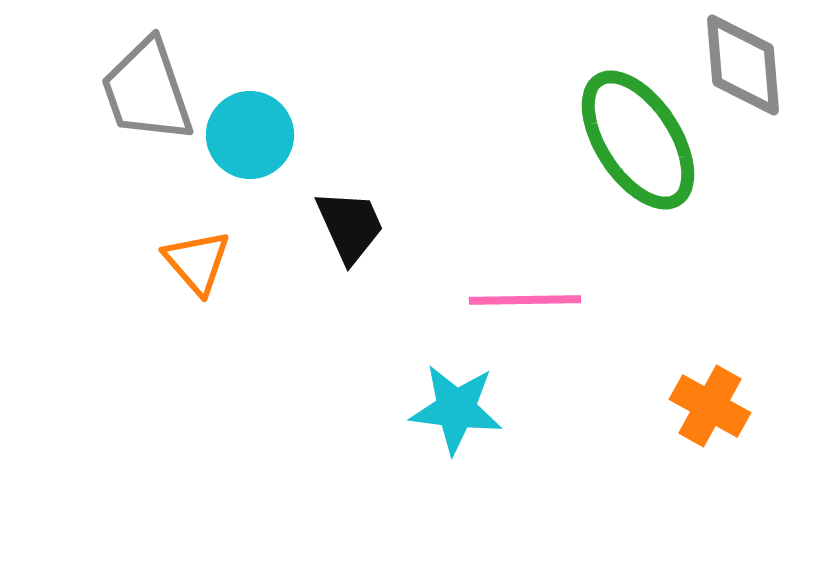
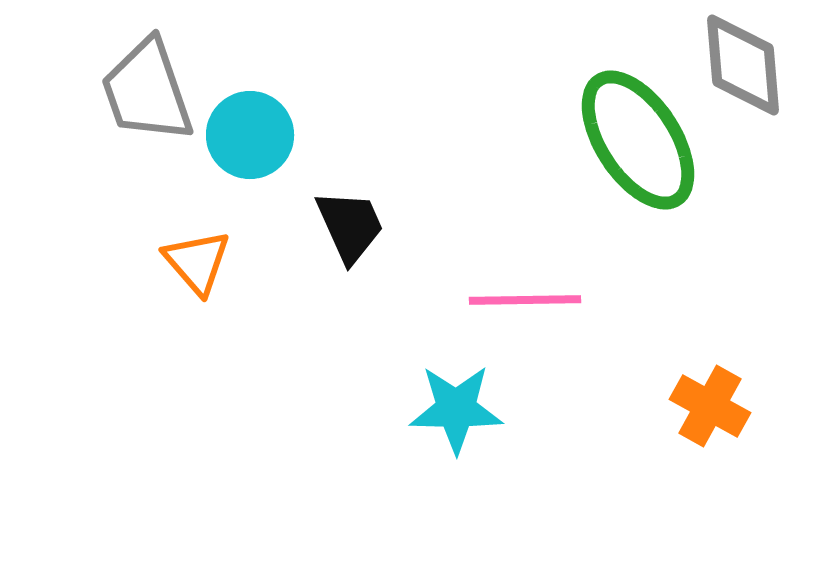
cyan star: rotated 6 degrees counterclockwise
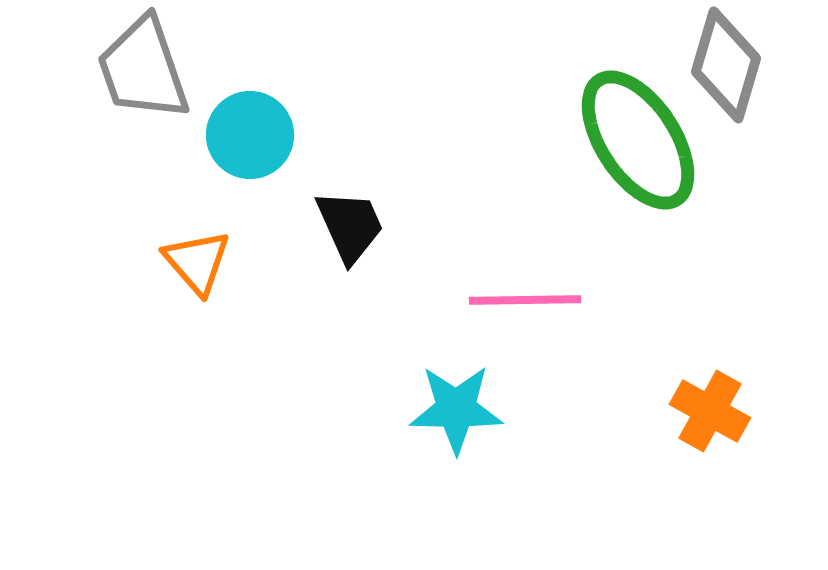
gray diamond: moved 17 px left; rotated 21 degrees clockwise
gray trapezoid: moved 4 px left, 22 px up
orange cross: moved 5 px down
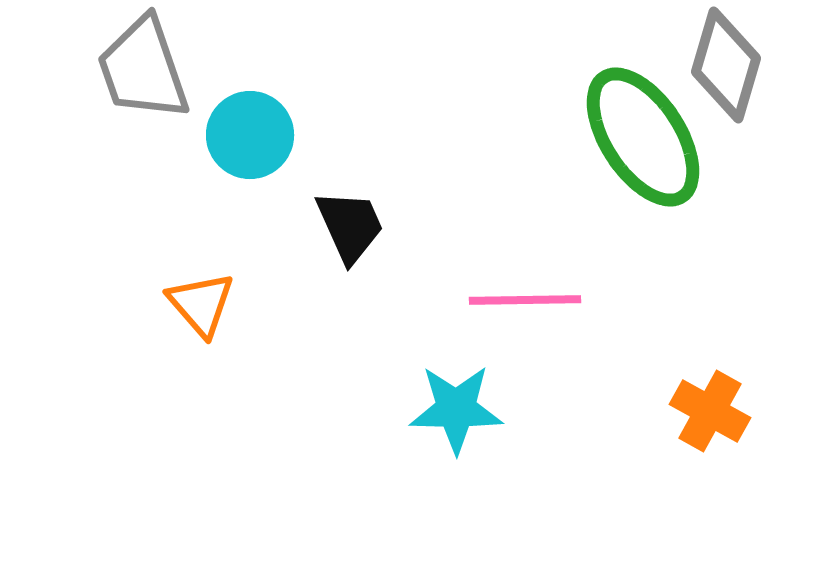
green ellipse: moved 5 px right, 3 px up
orange triangle: moved 4 px right, 42 px down
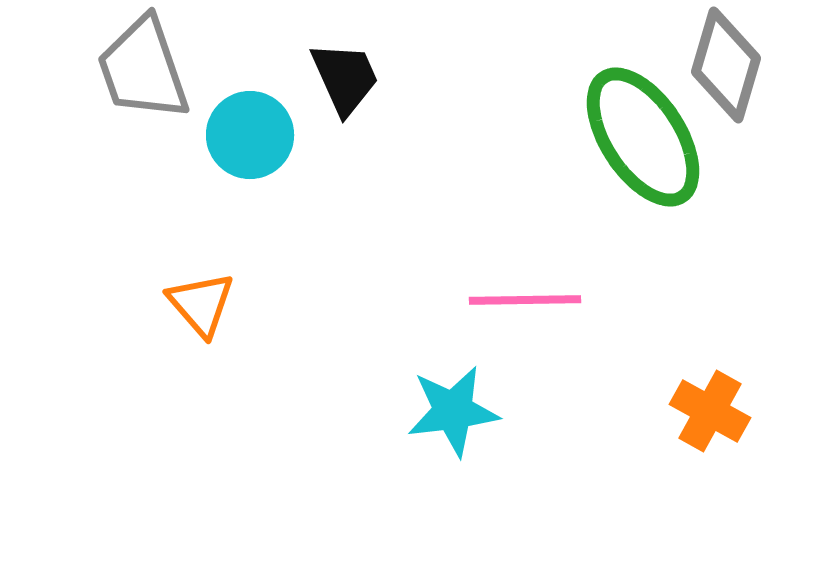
black trapezoid: moved 5 px left, 148 px up
cyan star: moved 3 px left, 2 px down; rotated 8 degrees counterclockwise
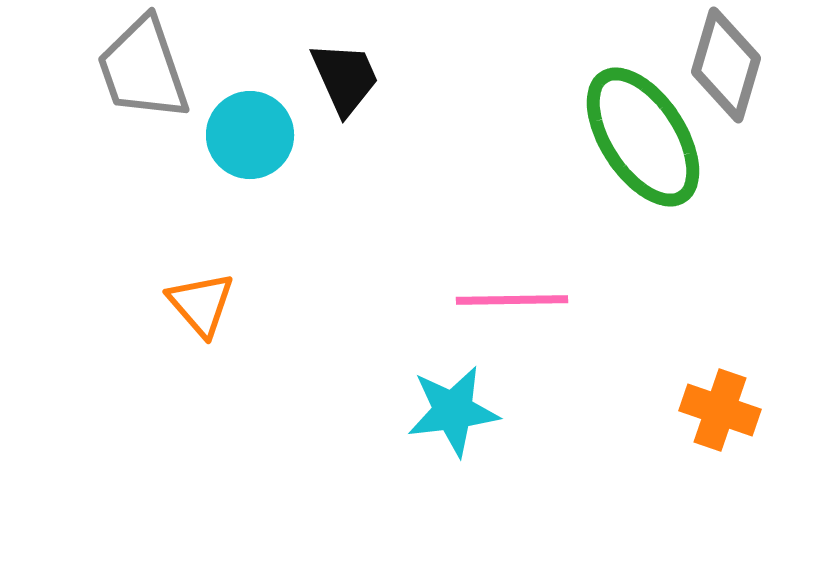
pink line: moved 13 px left
orange cross: moved 10 px right, 1 px up; rotated 10 degrees counterclockwise
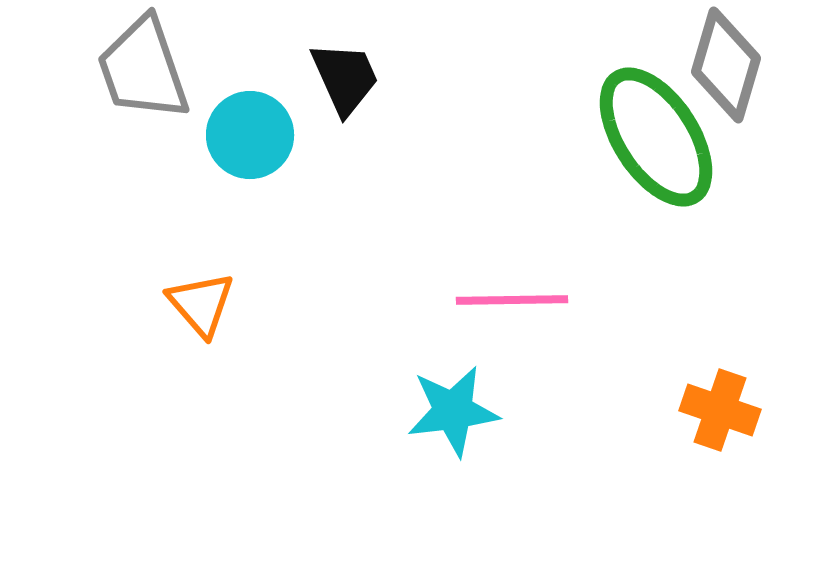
green ellipse: moved 13 px right
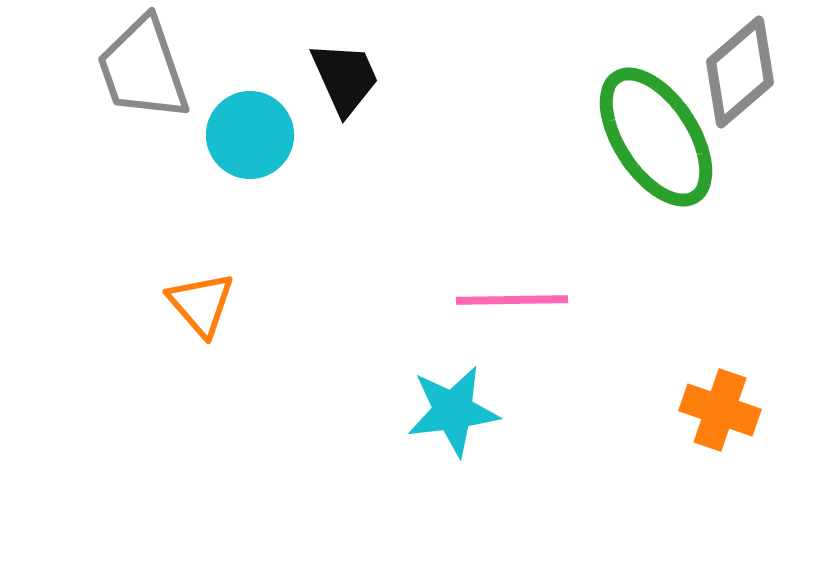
gray diamond: moved 14 px right, 7 px down; rotated 33 degrees clockwise
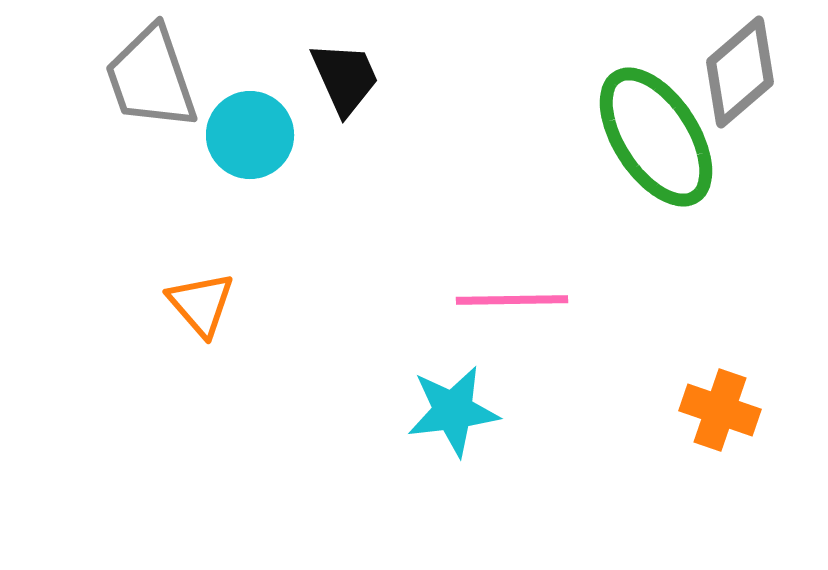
gray trapezoid: moved 8 px right, 9 px down
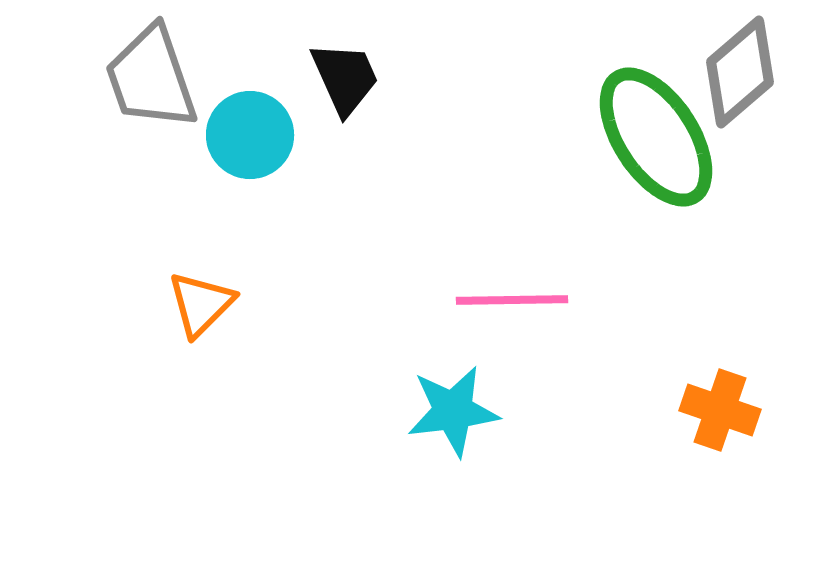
orange triangle: rotated 26 degrees clockwise
